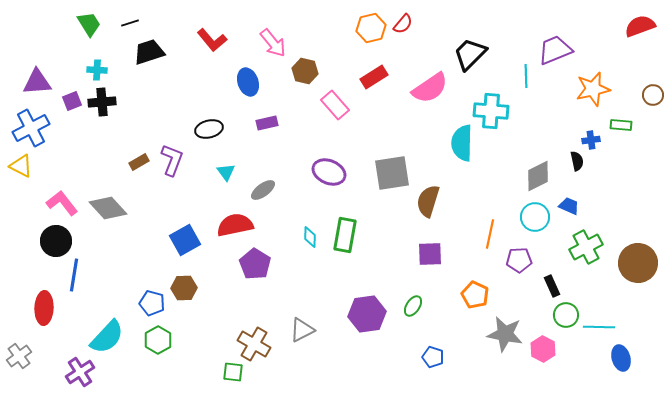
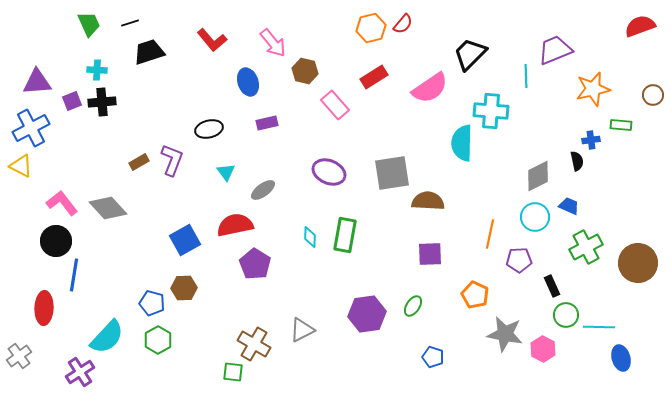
green trapezoid at (89, 24): rotated 8 degrees clockwise
brown semicircle at (428, 201): rotated 76 degrees clockwise
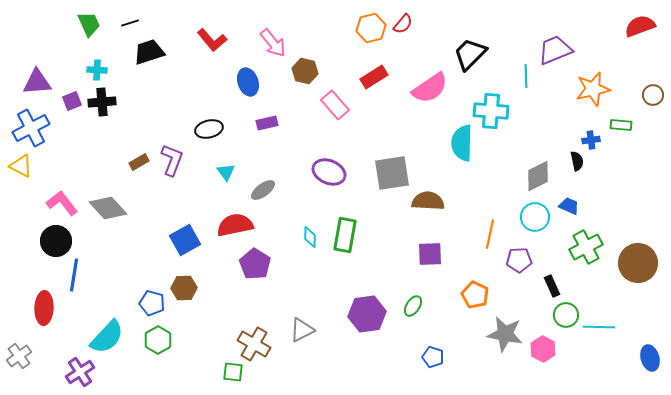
blue ellipse at (621, 358): moved 29 px right
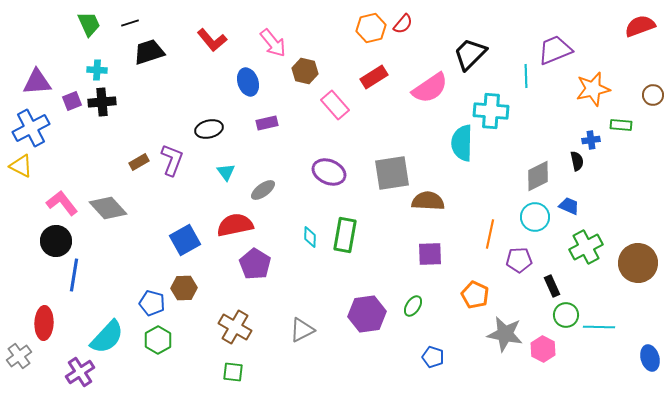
red ellipse at (44, 308): moved 15 px down
brown cross at (254, 344): moved 19 px left, 17 px up
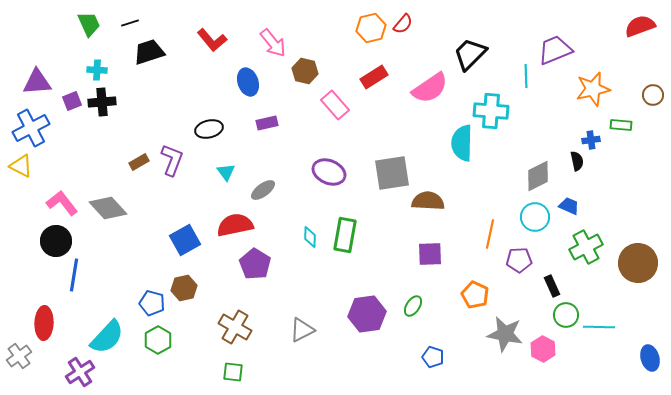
brown hexagon at (184, 288): rotated 10 degrees counterclockwise
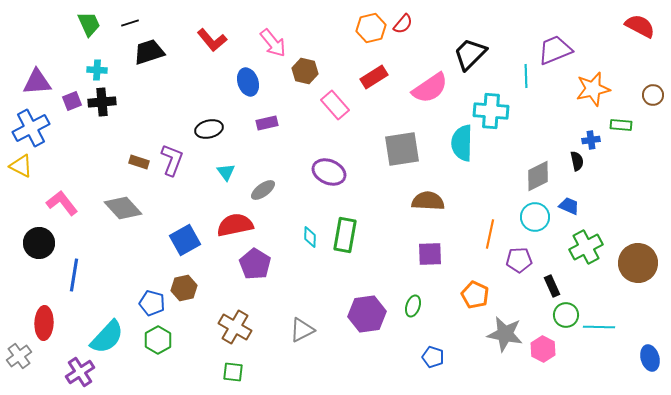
red semicircle at (640, 26): rotated 48 degrees clockwise
brown rectangle at (139, 162): rotated 48 degrees clockwise
gray square at (392, 173): moved 10 px right, 24 px up
gray diamond at (108, 208): moved 15 px right
black circle at (56, 241): moved 17 px left, 2 px down
green ellipse at (413, 306): rotated 15 degrees counterclockwise
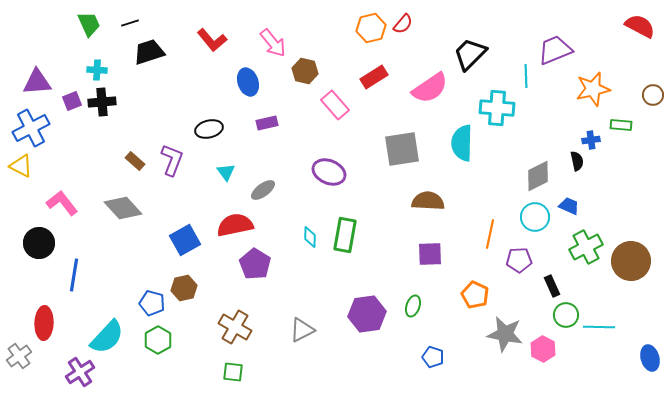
cyan cross at (491, 111): moved 6 px right, 3 px up
brown rectangle at (139, 162): moved 4 px left, 1 px up; rotated 24 degrees clockwise
brown circle at (638, 263): moved 7 px left, 2 px up
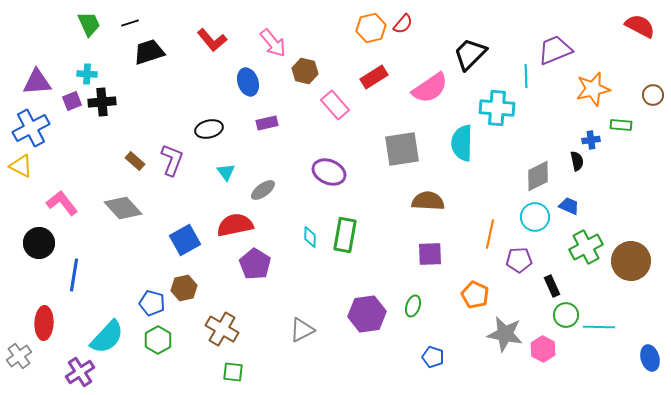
cyan cross at (97, 70): moved 10 px left, 4 px down
brown cross at (235, 327): moved 13 px left, 2 px down
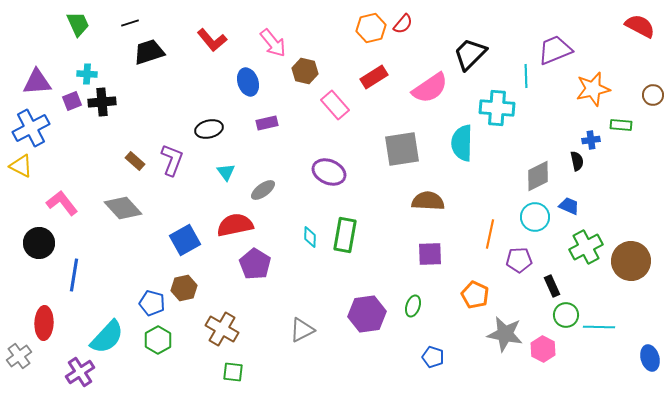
green trapezoid at (89, 24): moved 11 px left
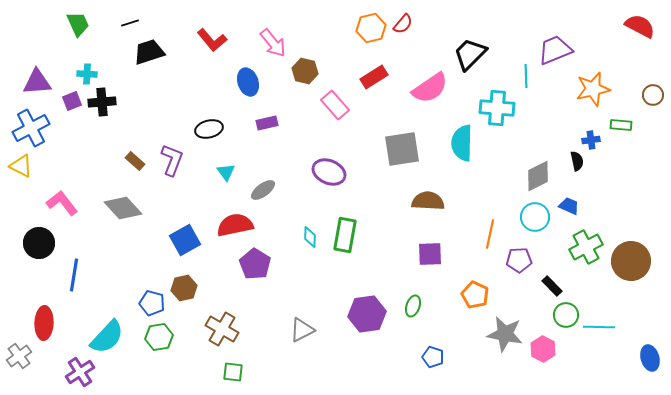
black rectangle at (552, 286): rotated 20 degrees counterclockwise
green hexagon at (158, 340): moved 1 px right, 3 px up; rotated 20 degrees clockwise
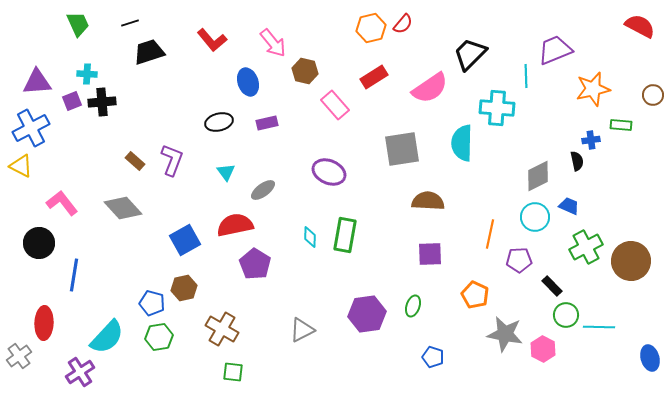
black ellipse at (209, 129): moved 10 px right, 7 px up
